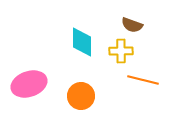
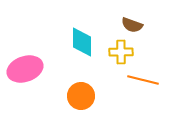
yellow cross: moved 1 px down
pink ellipse: moved 4 px left, 15 px up
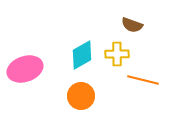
cyan diamond: moved 13 px down; rotated 60 degrees clockwise
yellow cross: moved 4 px left, 2 px down
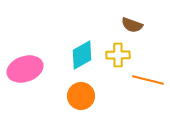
yellow cross: moved 1 px right, 1 px down
orange line: moved 5 px right
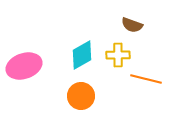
pink ellipse: moved 1 px left, 3 px up
orange line: moved 2 px left, 1 px up
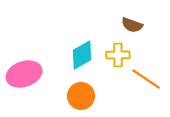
pink ellipse: moved 8 px down
orange line: rotated 20 degrees clockwise
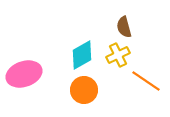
brown semicircle: moved 8 px left, 2 px down; rotated 55 degrees clockwise
yellow cross: rotated 25 degrees counterclockwise
orange line: moved 2 px down
orange circle: moved 3 px right, 6 px up
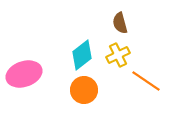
brown semicircle: moved 4 px left, 4 px up
cyan diamond: rotated 8 degrees counterclockwise
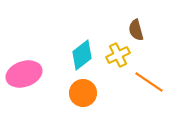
brown semicircle: moved 16 px right, 7 px down
orange line: moved 3 px right, 1 px down
orange circle: moved 1 px left, 3 px down
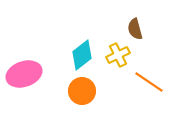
brown semicircle: moved 1 px left, 1 px up
orange circle: moved 1 px left, 2 px up
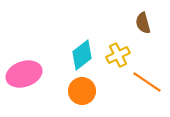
brown semicircle: moved 8 px right, 6 px up
orange line: moved 2 px left
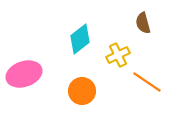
cyan diamond: moved 2 px left, 16 px up
